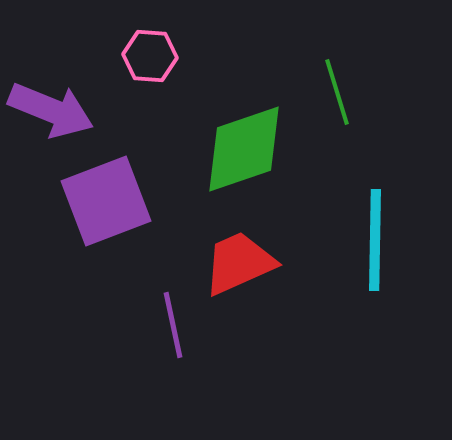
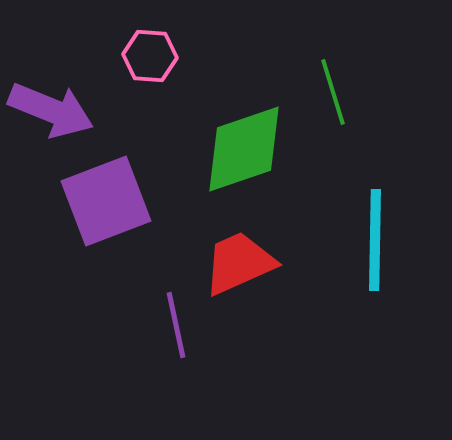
green line: moved 4 px left
purple line: moved 3 px right
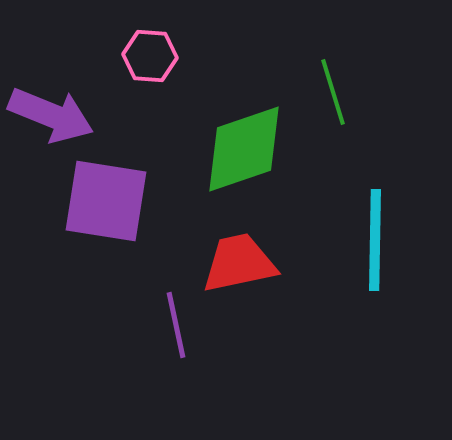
purple arrow: moved 5 px down
purple square: rotated 30 degrees clockwise
red trapezoid: rotated 12 degrees clockwise
